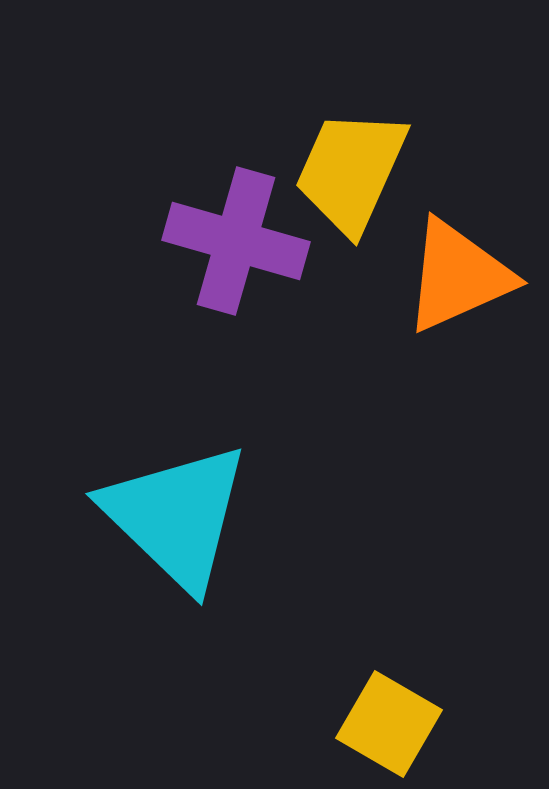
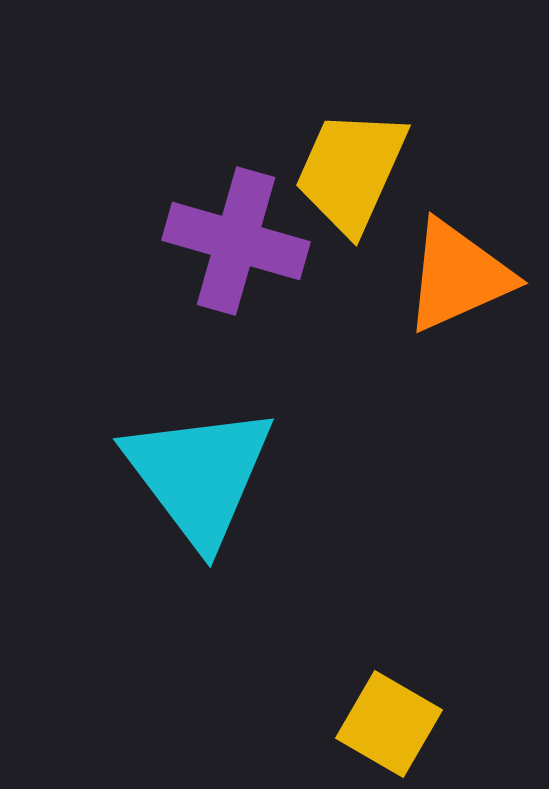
cyan triangle: moved 23 px right, 41 px up; rotated 9 degrees clockwise
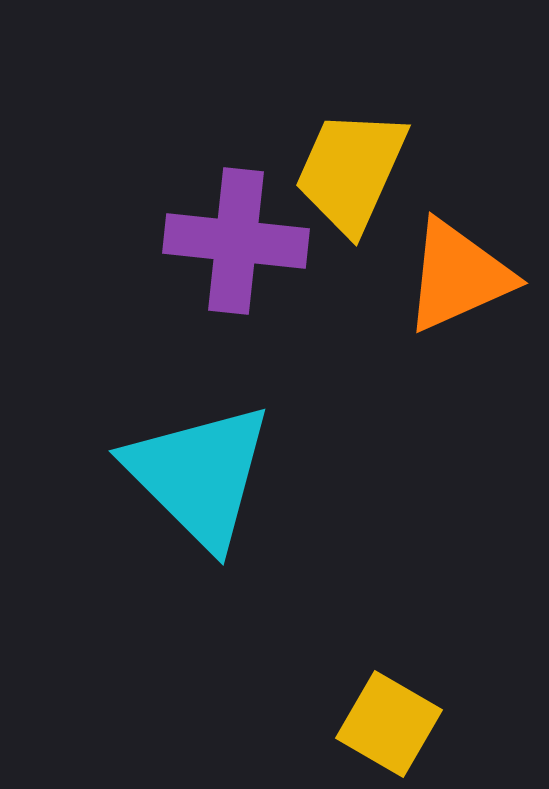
purple cross: rotated 10 degrees counterclockwise
cyan triangle: rotated 8 degrees counterclockwise
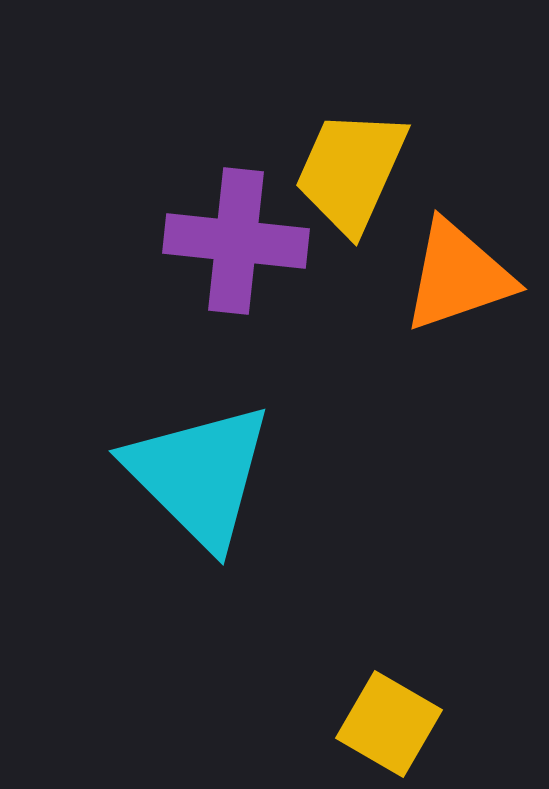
orange triangle: rotated 5 degrees clockwise
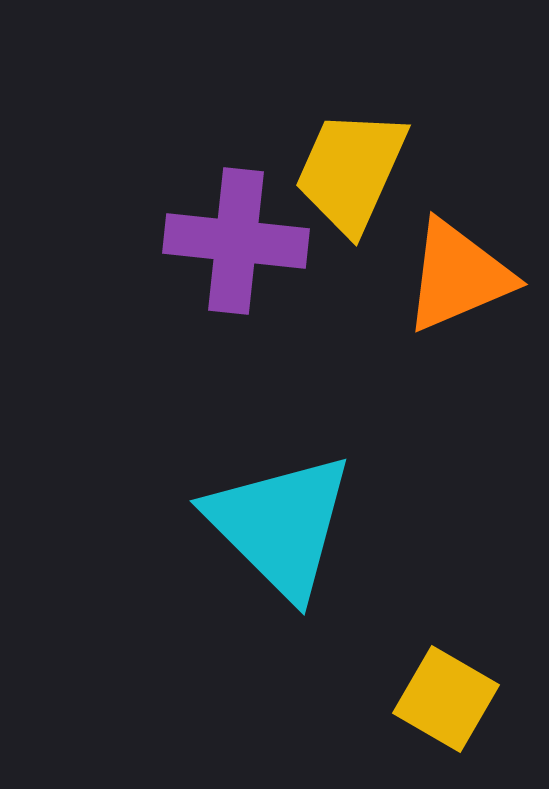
orange triangle: rotated 4 degrees counterclockwise
cyan triangle: moved 81 px right, 50 px down
yellow square: moved 57 px right, 25 px up
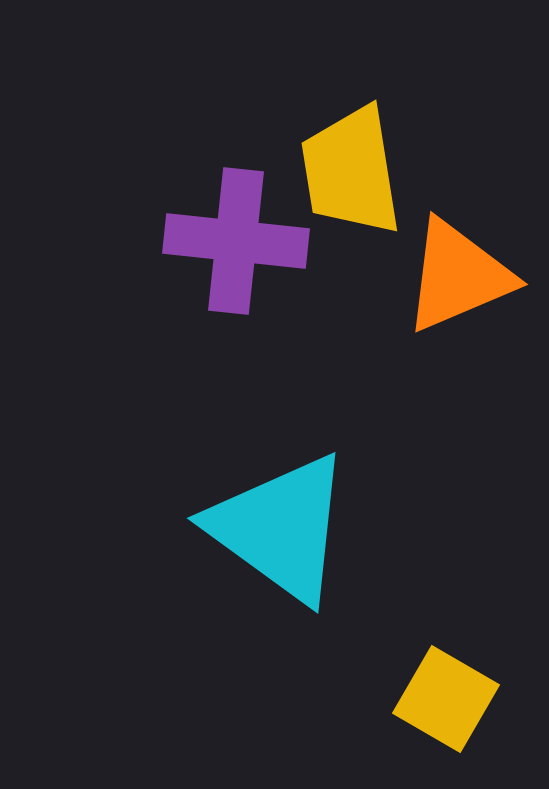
yellow trapezoid: rotated 33 degrees counterclockwise
cyan triangle: moved 3 px down; rotated 9 degrees counterclockwise
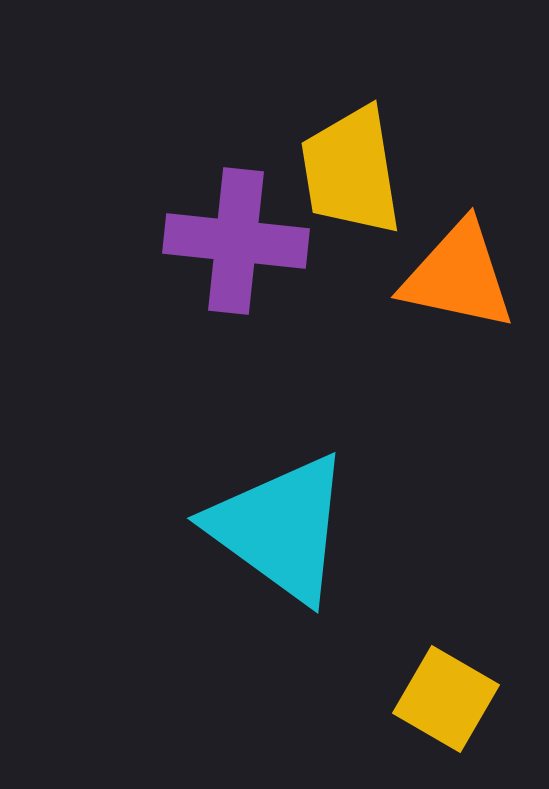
orange triangle: rotated 35 degrees clockwise
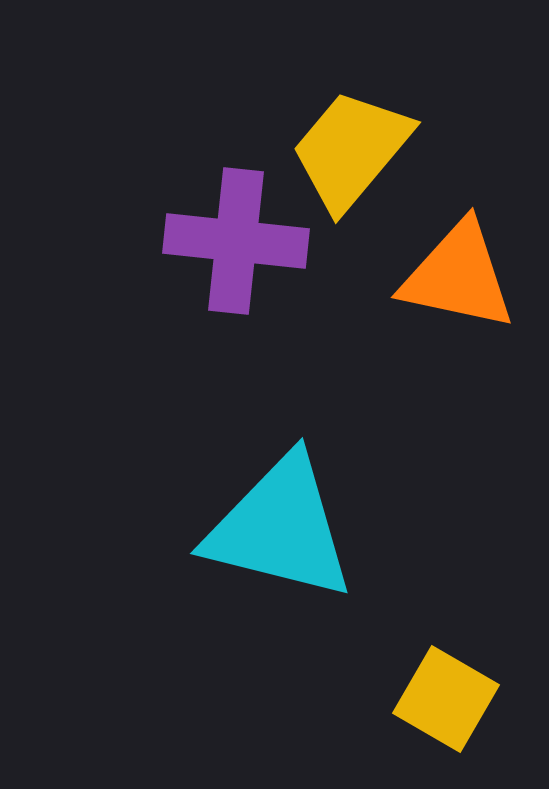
yellow trapezoid: moved 21 px up; rotated 49 degrees clockwise
cyan triangle: rotated 22 degrees counterclockwise
